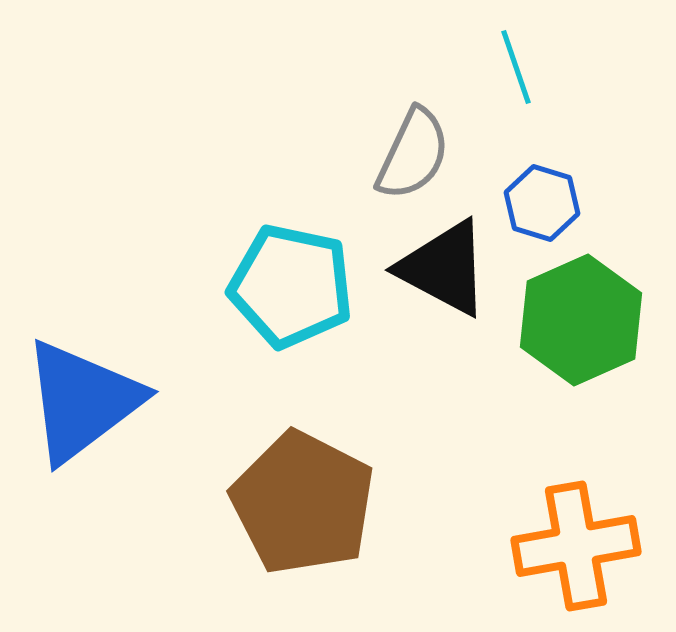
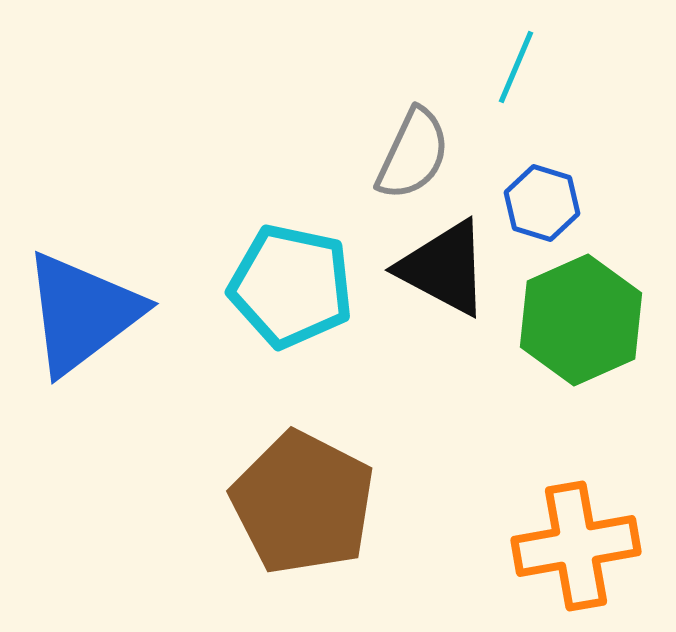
cyan line: rotated 42 degrees clockwise
blue triangle: moved 88 px up
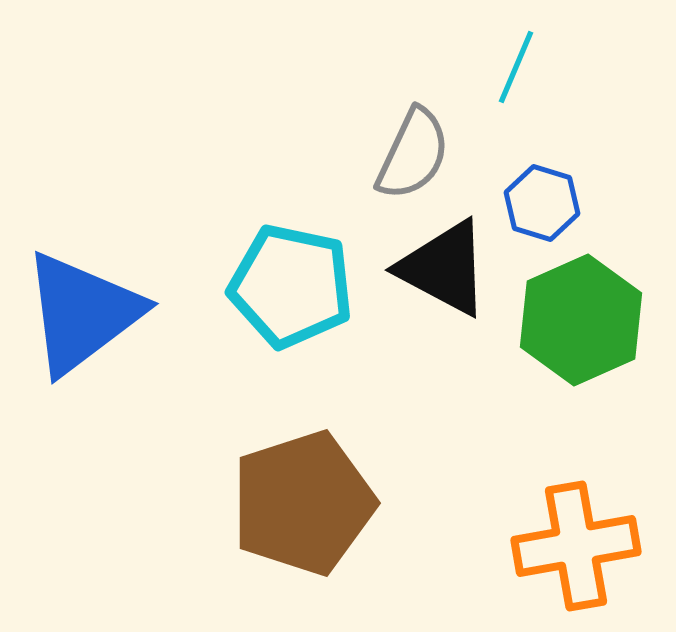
brown pentagon: rotated 27 degrees clockwise
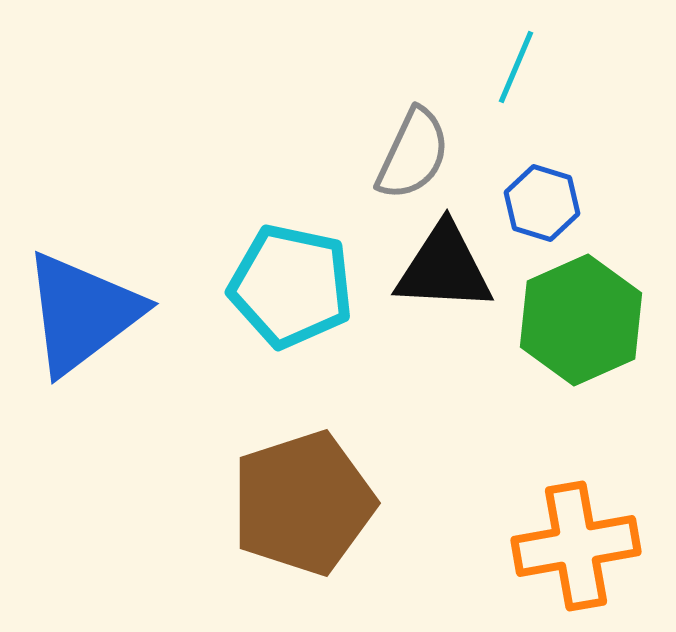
black triangle: rotated 25 degrees counterclockwise
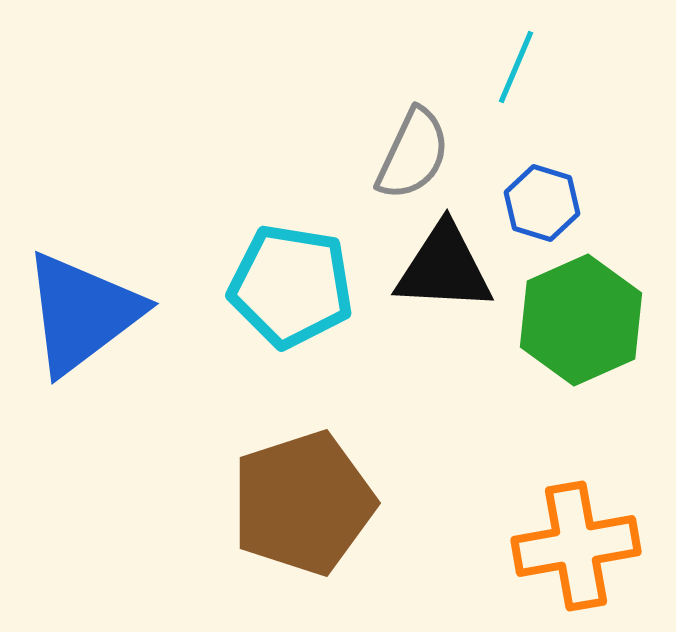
cyan pentagon: rotated 3 degrees counterclockwise
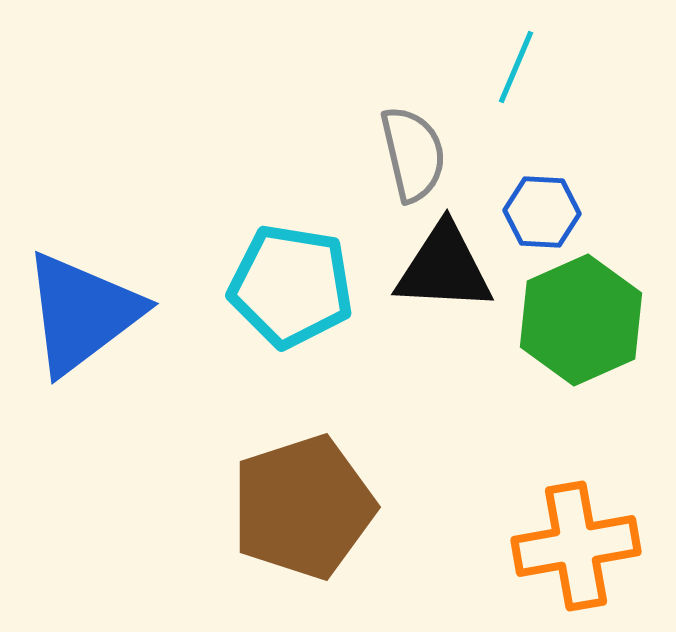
gray semicircle: rotated 38 degrees counterclockwise
blue hexagon: moved 9 px down; rotated 14 degrees counterclockwise
brown pentagon: moved 4 px down
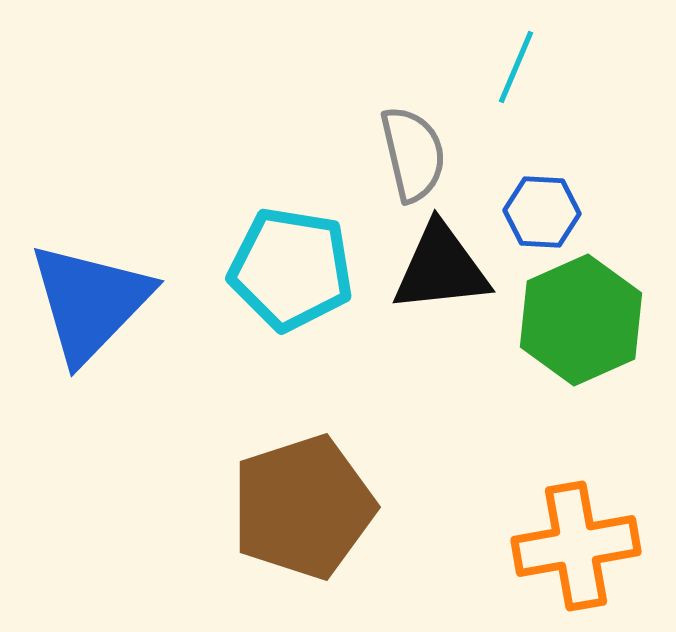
black triangle: moved 3 px left; rotated 9 degrees counterclockwise
cyan pentagon: moved 17 px up
blue triangle: moved 8 px right, 11 px up; rotated 9 degrees counterclockwise
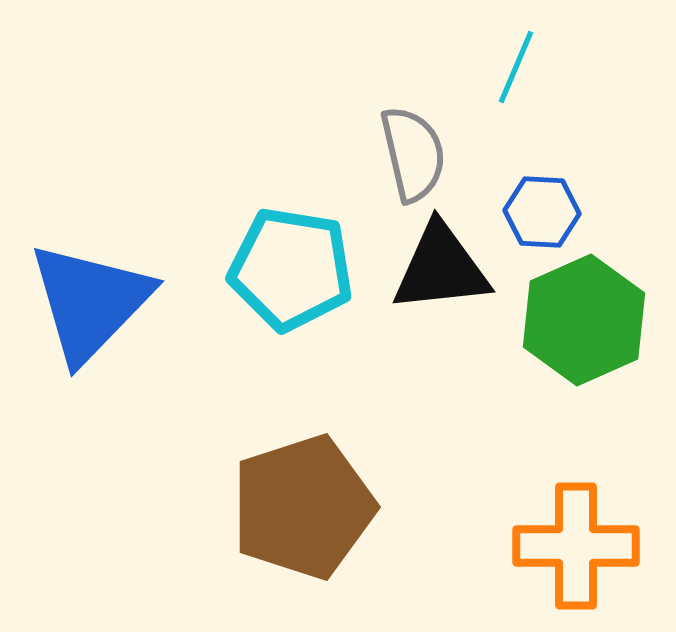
green hexagon: moved 3 px right
orange cross: rotated 10 degrees clockwise
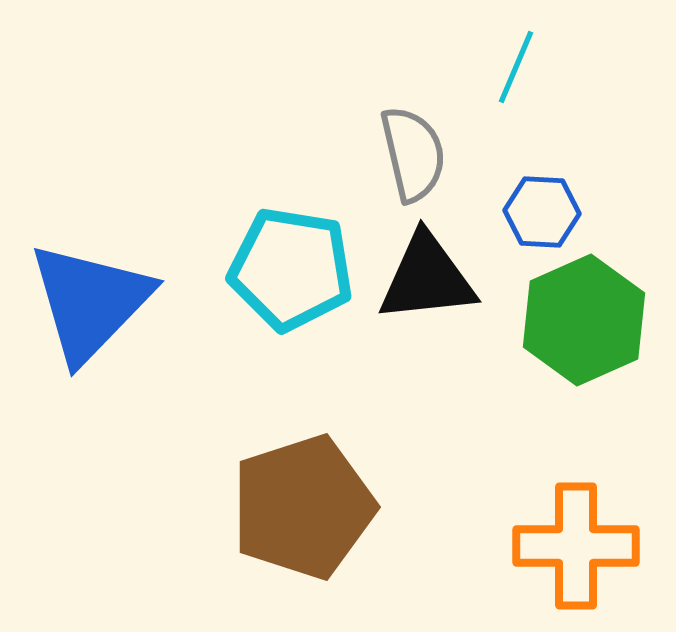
black triangle: moved 14 px left, 10 px down
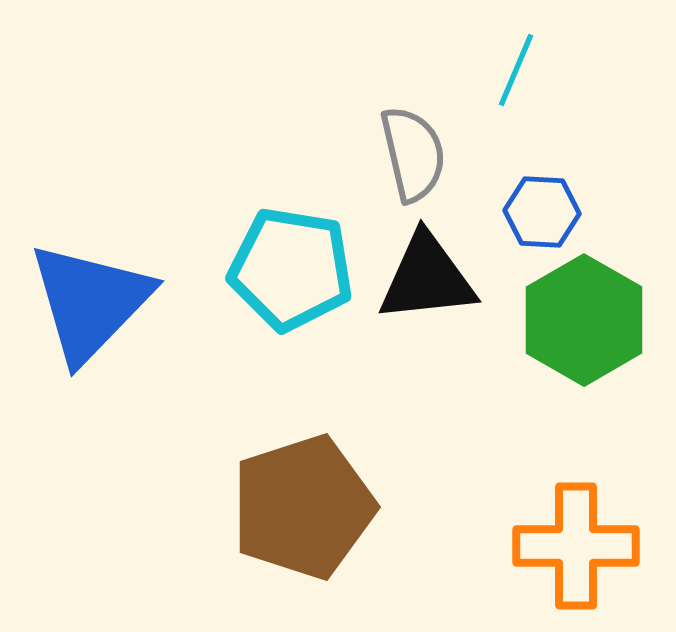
cyan line: moved 3 px down
green hexagon: rotated 6 degrees counterclockwise
